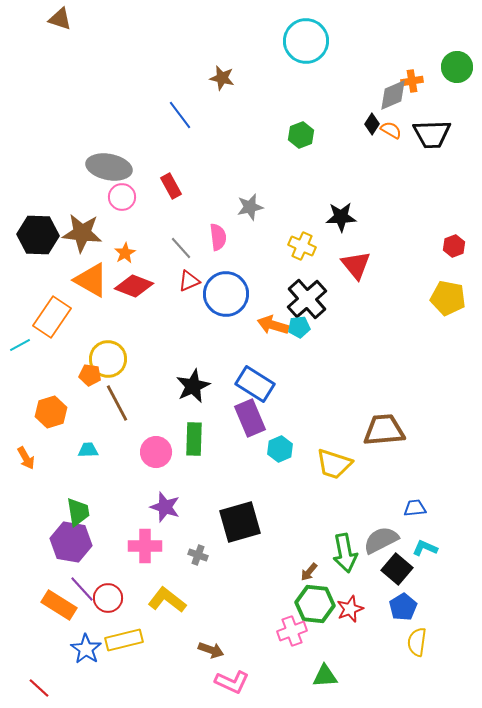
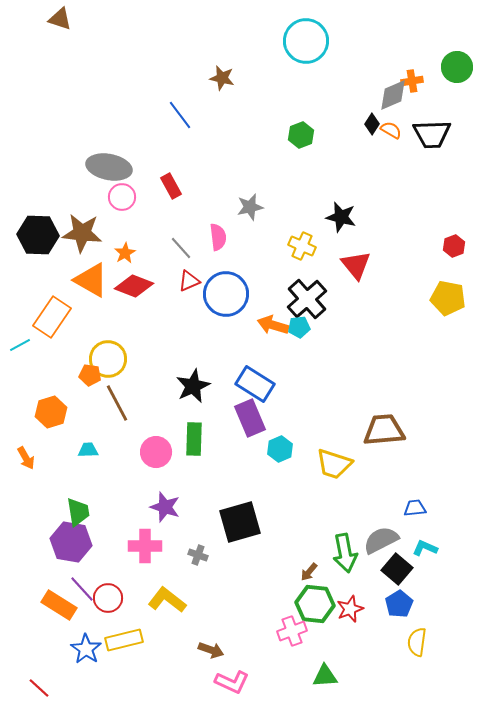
black star at (341, 217): rotated 16 degrees clockwise
blue pentagon at (403, 607): moved 4 px left, 3 px up
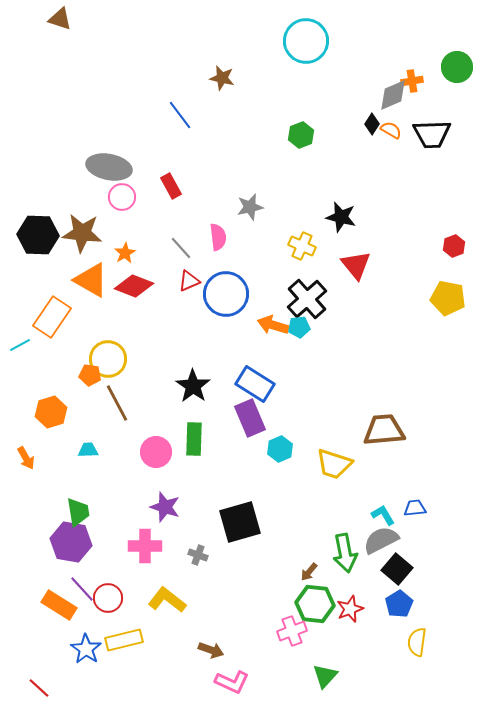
black star at (193, 386): rotated 12 degrees counterclockwise
cyan L-shape at (425, 548): moved 42 px left, 33 px up; rotated 35 degrees clockwise
green triangle at (325, 676): rotated 44 degrees counterclockwise
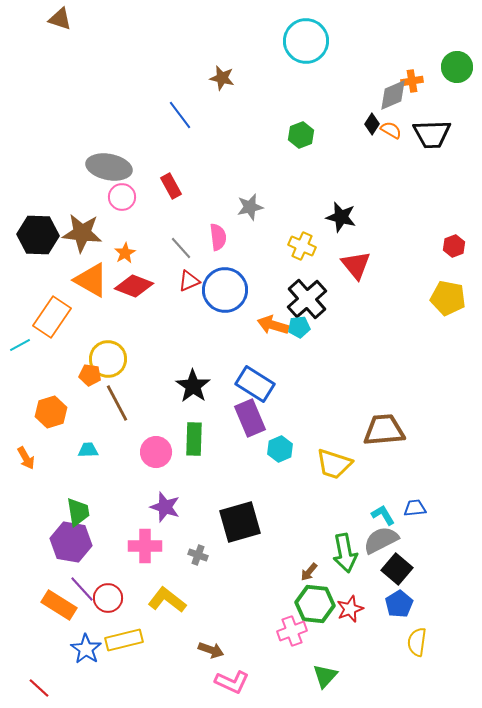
blue circle at (226, 294): moved 1 px left, 4 px up
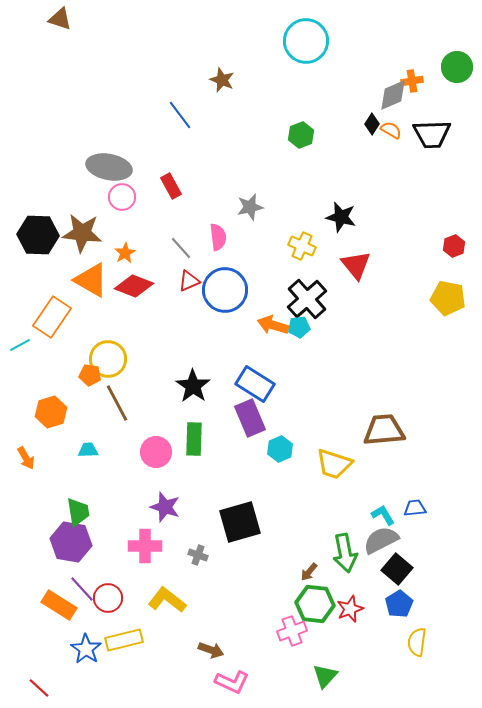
brown star at (222, 78): moved 2 px down; rotated 10 degrees clockwise
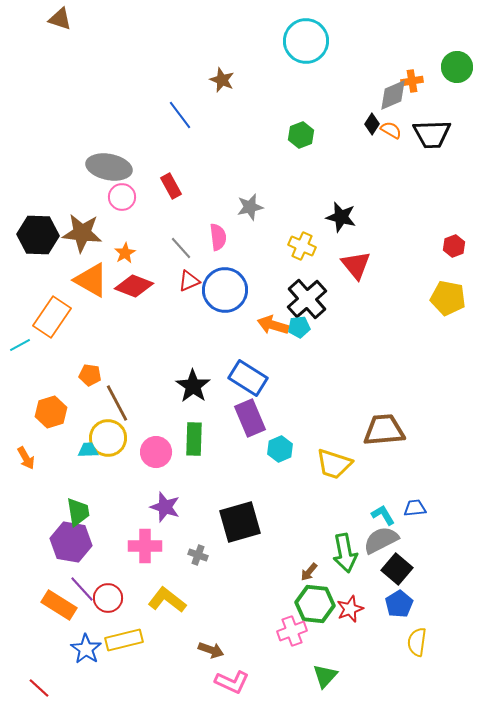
yellow circle at (108, 359): moved 79 px down
blue rectangle at (255, 384): moved 7 px left, 6 px up
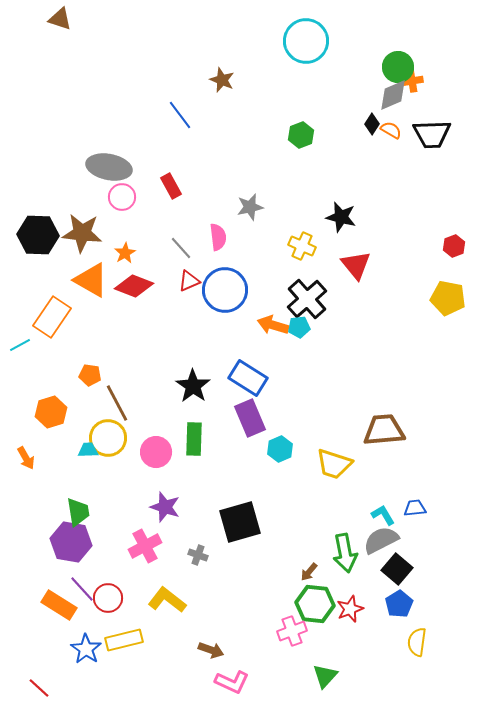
green circle at (457, 67): moved 59 px left
pink cross at (145, 546): rotated 28 degrees counterclockwise
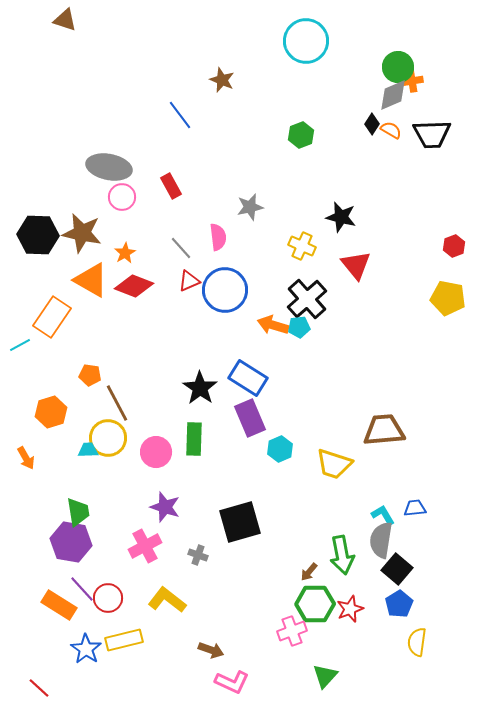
brown triangle at (60, 19): moved 5 px right, 1 px down
brown star at (82, 233): rotated 6 degrees clockwise
black star at (193, 386): moved 7 px right, 2 px down
gray semicircle at (381, 540): rotated 54 degrees counterclockwise
green arrow at (345, 553): moved 3 px left, 2 px down
green hexagon at (315, 604): rotated 6 degrees counterclockwise
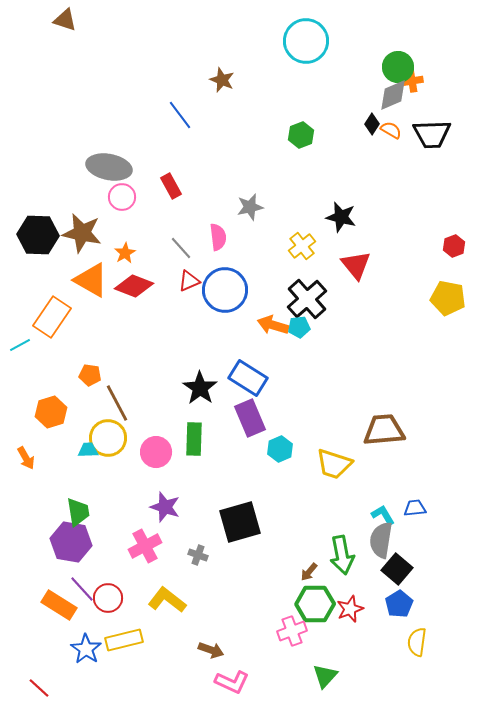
yellow cross at (302, 246): rotated 28 degrees clockwise
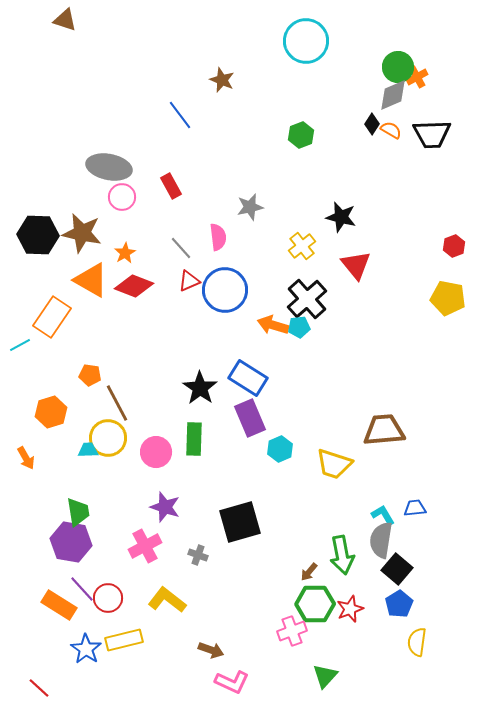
orange cross at (412, 81): moved 5 px right, 4 px up; rotated 20 degrees counterclockwise
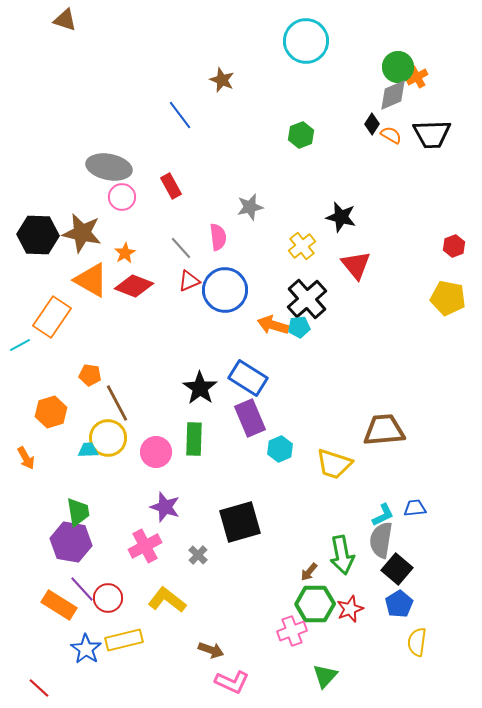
orange semicircle at (391, 130): moved 5 px down
cyan L-shape at (383, 515): rotated 95 degrees clockwise
gray cross at (198, 555): rotated 24 degrees clockwise
